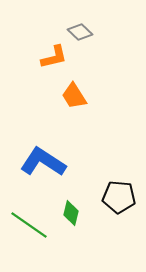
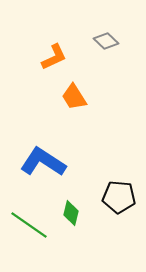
gray diamond: moved 26 px right, 9 px down
orange L-shape: rotated 12 degrees counterclockwise
orange trapezoid: moved 1 px down
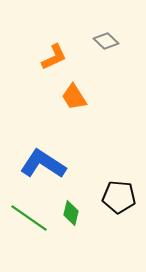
blue L-shape: moved 2 px down
green line: moved 7 px up
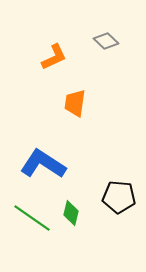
orange trapezoid: moved 1 px right, 6 px down; rotated 40 degrees clockwise
green line: moved 3 px right
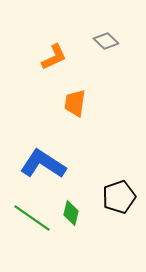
black pentagon: rotated 24 degrees counterclockwise
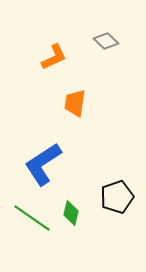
blue L-shape: rotated 66 degrees counterclockwise
black pentagon: moved 2 px left
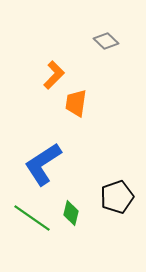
orange L-shape: moved 18 px down; rotated 20 degrees counterclockwise
orange trapezoid: moved 1 px right
